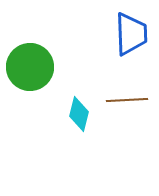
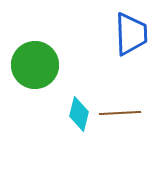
green circle: moved 5 px right, 2 px up
brown line: moved 7 px left, 13 px down
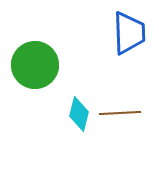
blue trapezoid: moved 2 px left, 1 px up
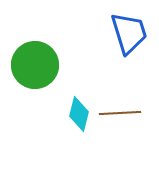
blue trapezoid: rotated 15 degrees counterclockwise
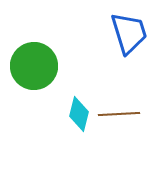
green circle: moved 1 px left, 1 px down
brown line: moved 1 px left, 1 px down
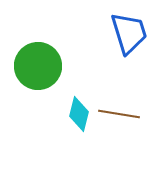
green circle: moved 4 px right
brown line: rotated 12 degrees clockwise
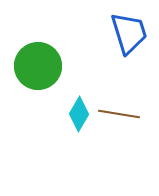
cyan diamond: rotated 16 degrees clockwise
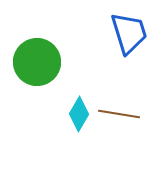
green circle: moved 1 px left, 4 px up
